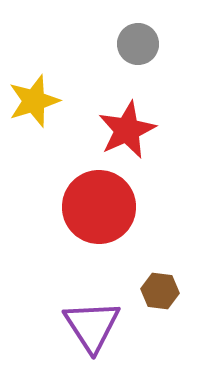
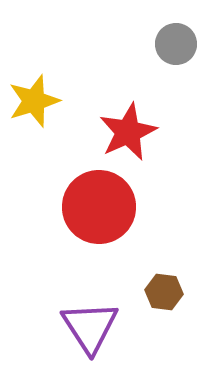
gray circle: moved 38 px right
red star: moved 1 px right, 2 px down
brown hexagon: moved 4 px right, 1 px down
purple triangle: moved 2 px left, 1 px down
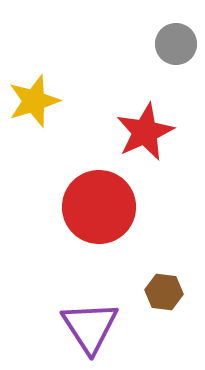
red star: moved 17 px right
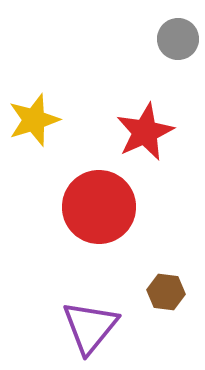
gray circle: moved 2 px right, 5 px up
yellow star: moved 19 px down
brown hexagon: moved 2 px right
purple triangle: rotated 12 degrees clockwise
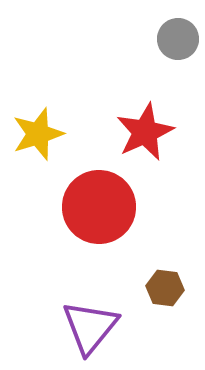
yellow star: moved 4 px right, 14 px down
brown hexagon: moved 1 px left, 4 px up
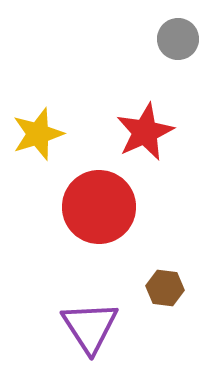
purple triangle: rotated 12 degrees counterclockwise
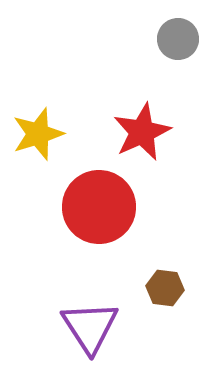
red star: moved 3 px left
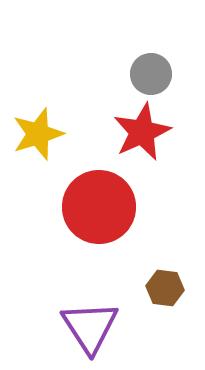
gray circle: moved 27 px left, 35 px down
